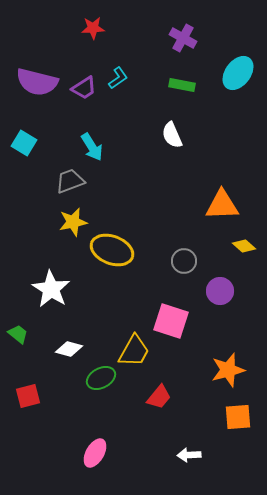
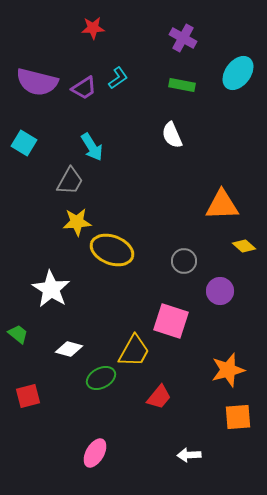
gray trapezoid: rotated 140 degrees clockwise
yellow star: moved 4 px right; rotated 8 degrees clockwise
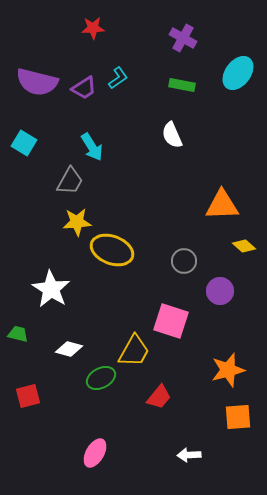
green trapezoid: rotated 25 degrees counterclockwise
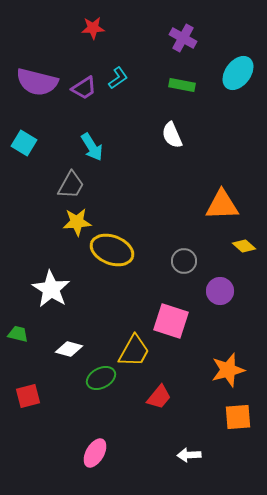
gray trapezoid: moved 1 px right, 4 px down
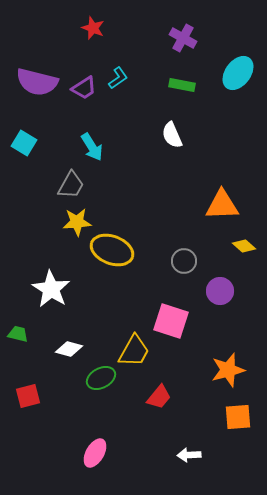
red star: rotated 25 degrees clockwise
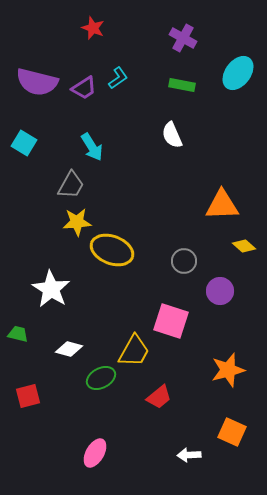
red trapezoid: rotated 12 degrees clockwise
orange square: moved 6 px left, 15 px down; rotated 28 degrees clockwise
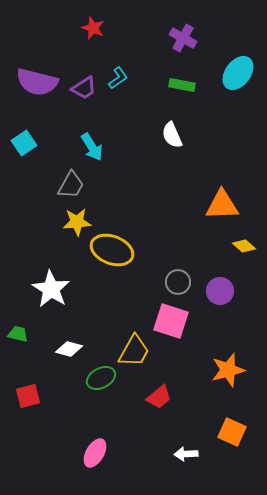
cyan square: rotated 25 degrees clockwise
gray circle: moved 6 px left, 21 px down
white arrow: moved 3 px left, 1 px up
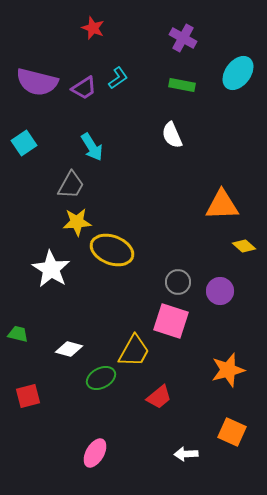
white star: moved 20 px up
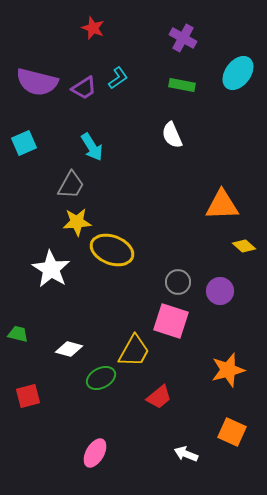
cyan square: rotated 10 degrees clockwise
white arrow: rotated 25 degrees clockwise
